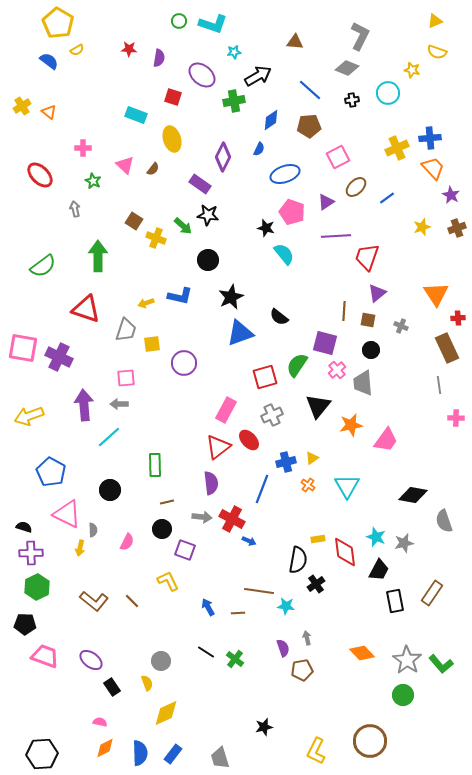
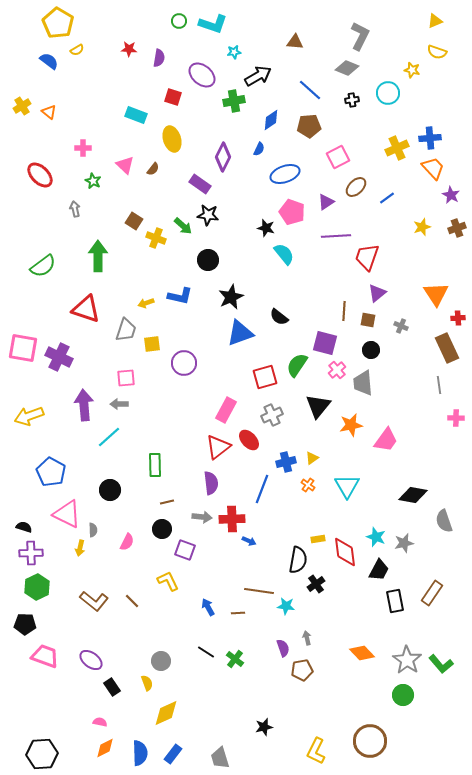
red cross at (232, 519): rotated 30 degrees counterclockwise
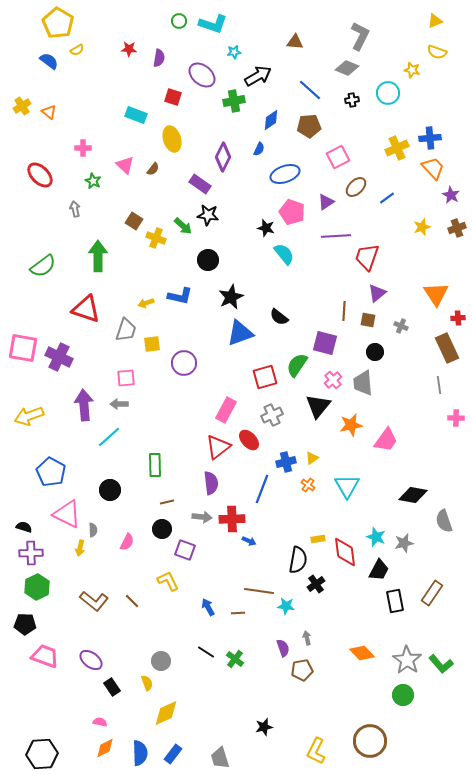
black circle at (371, 350): moved 4 px right, 2 px down
pink cross at (337, 370): moved 4 px left, 10 px down
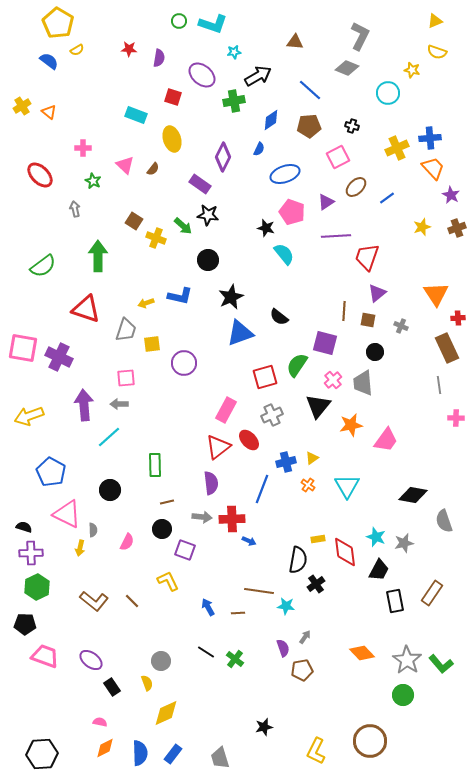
black cross at (352, 100): moved 26 px down; rotated 24 degrees clockwise
gray arrow at (307, 638): moved 2 px left, 1 px up; rotated 48 degrees clockwise
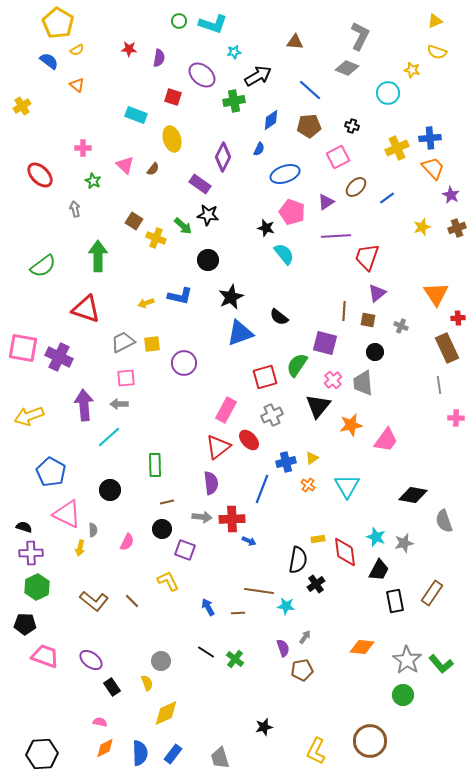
orange triangle at (49, 112): moved 28 px right, 27 px up
gray trapezoid at (126, 330): moved 3 px left, 12 px down; rotated 135 degrees counterclockwise
orange diamond at (362, 653): moved 6 px up; rotated 40 degrees counterclockwise
